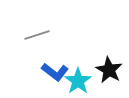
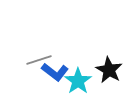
gray line: moved 2 px right, 25 px down
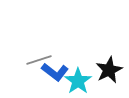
black star: rotated 16 degrees clockwise
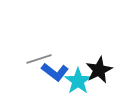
gray line: moved 1 px up
black star: moved 10 px left
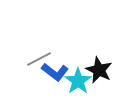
gray line: rotated 10 degrees counterclockwise
black star: rotated 20 degrees counterclockwise
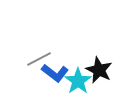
blue L-shape: moved 1 px down
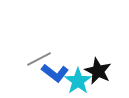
black star: moved 1 px left, 1 px down
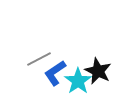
blue L-shape: rotated 108 degrees clockwise
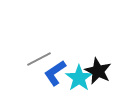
cyan star: moved 1 px right, 3 px up
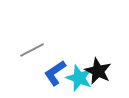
gray line: moved 7 px left, 9 px up
cyan star: rotated 16 degrees counterclockwise
